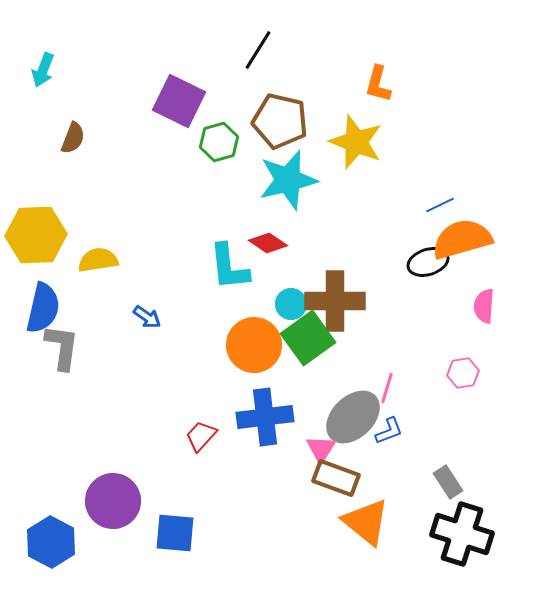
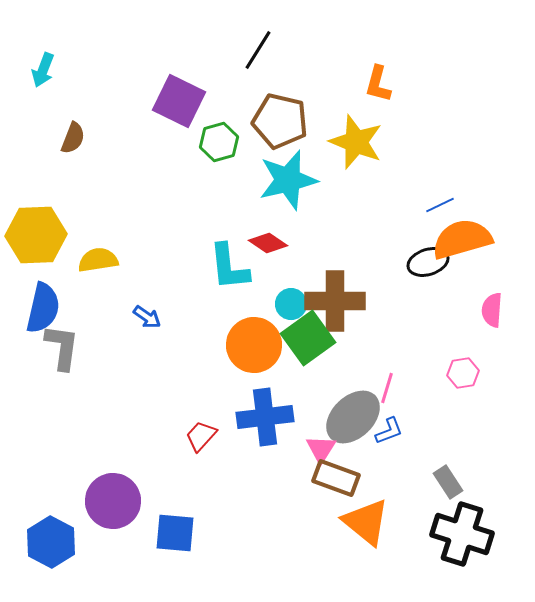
pink semicircle: moved 8 px right, 4 px down
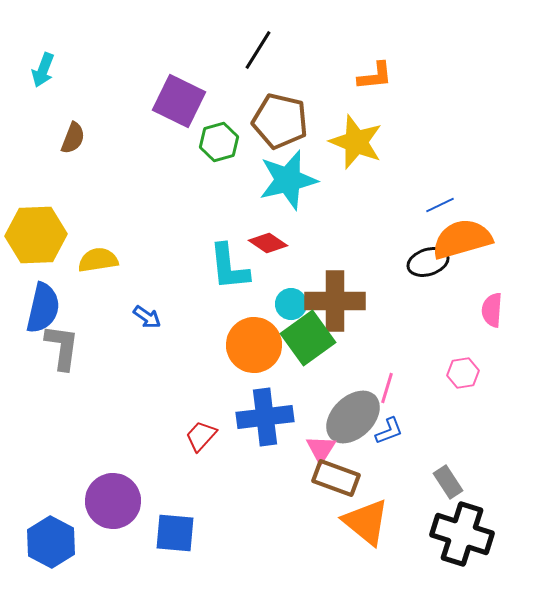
orange L-shape: moved 3 px left, 8 px up; rotated 111 degrees counterclockwise
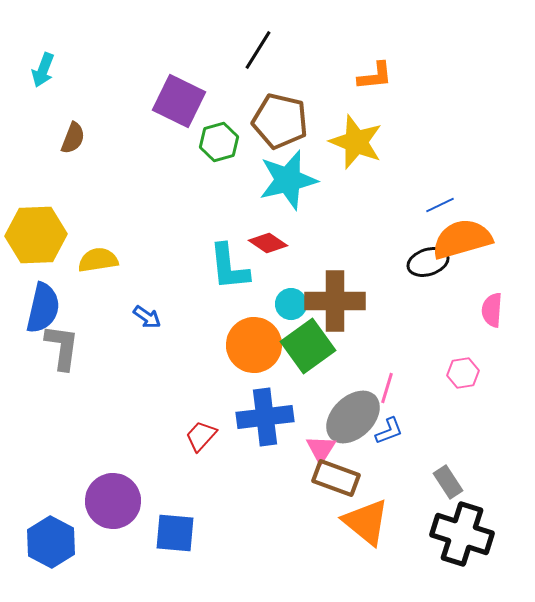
green square: moved 8 px down
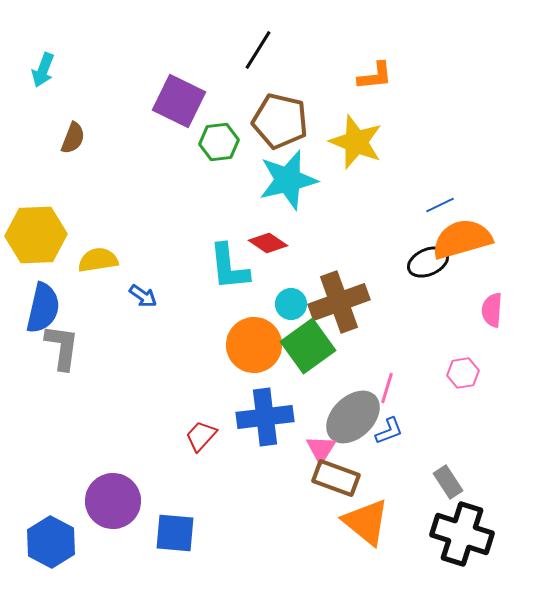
green hexagon: rotated 9 degrees clockwise
black ellipse: rotated 6 degrees counterclockwise
brown cross: moved 4 px right, 1 px down; rotated 20 degrees counterclockwise
blue arrow: moved 4 px left, 21 px up
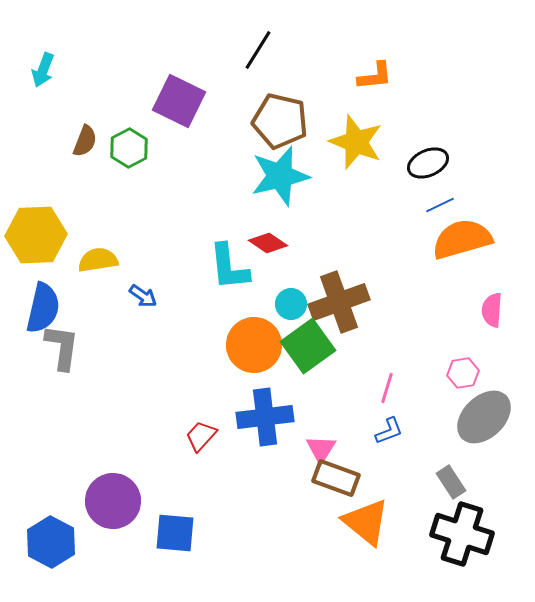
brown semicircle: moved 12 px right, 3 px down
green hexagon: moved 90 px left, 6 px down; rotated 21 degrees counterclockwise
cyan star: moved 8 px left, 4 px up
black ellipse: moved 99 px up
gray ellipse: moved 131 px right
gray rectangle: moved 3 px right
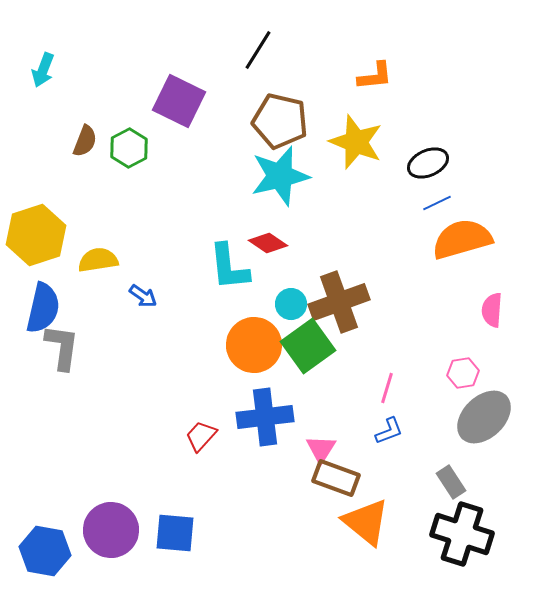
blue line: moved 3 px left, 2 px up
yellow hexagon: rotated 16 degrees counterclockwise
purple circle: moved 2 px left, 29 px down
blue hexagon: moved 6 px left, 9 px down; rotated 18 degrees counterclockwise
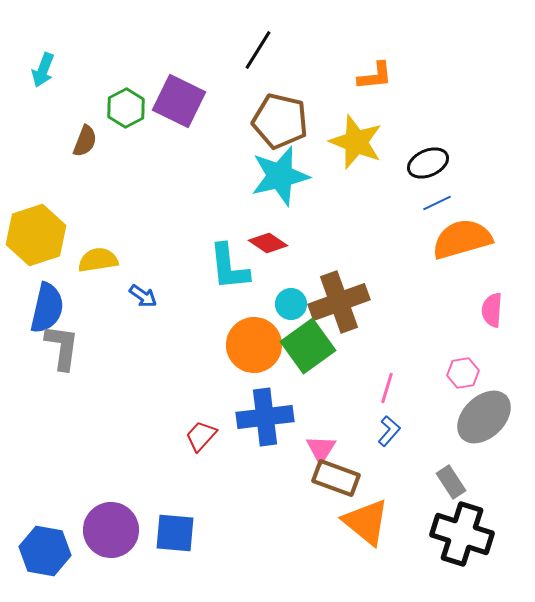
green hexagon: moved 3 px left, 40 px up
blue semicircle: moved 4 px right
blue L-shape: rotated 28 degrees counterclockwise
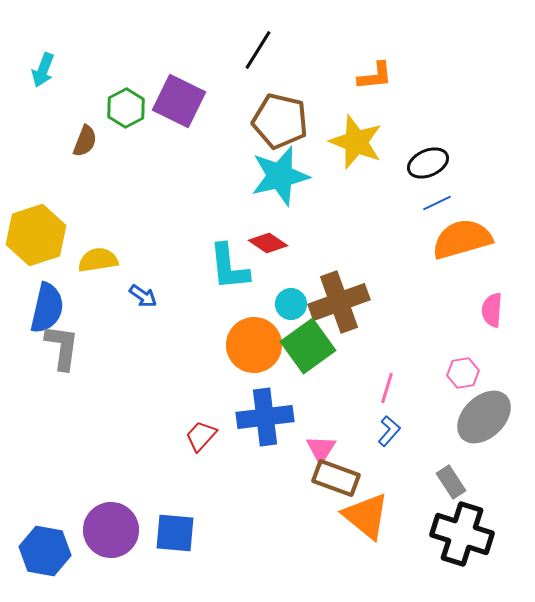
orange triangle: moved 6 px up
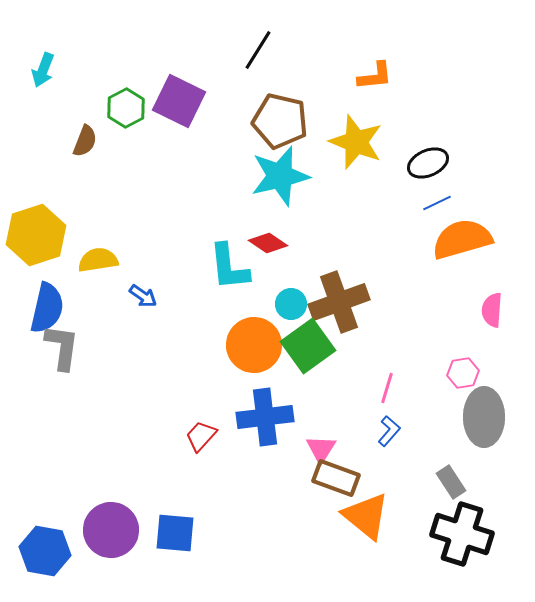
gray ellipse: rotated 46 degrees counterclockwise
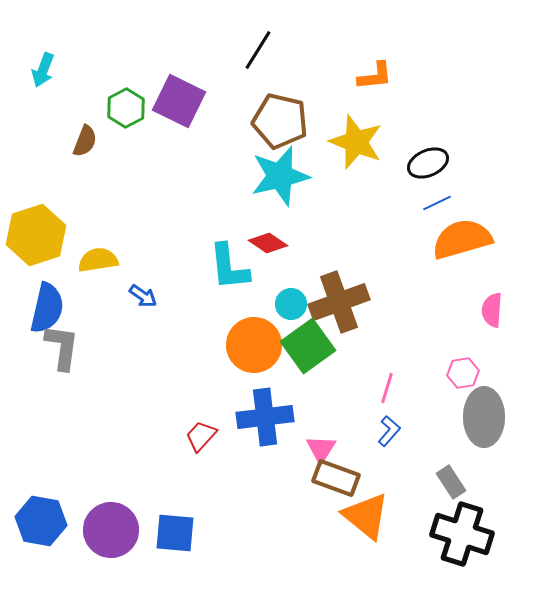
blue hexagon: moved 4 px left, 30 px up
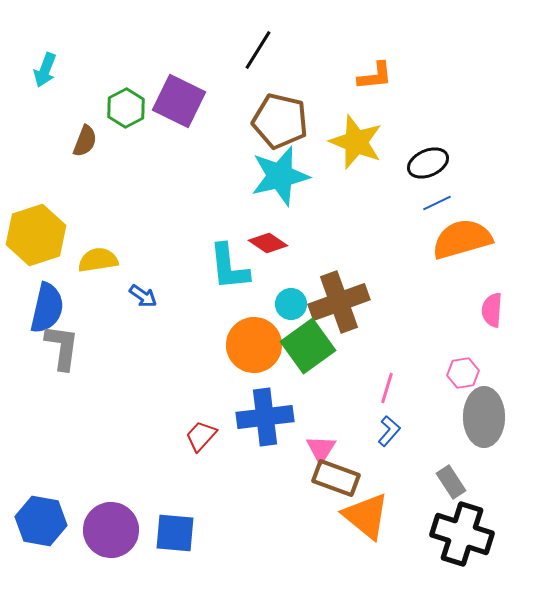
cyan arrow: moved 2 px right
